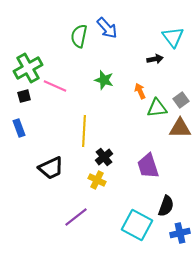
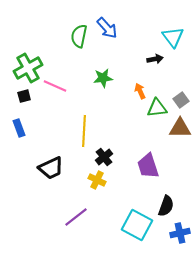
green star: moved 1 px left, 2 px up; rotated 24 degrees counterclockwise
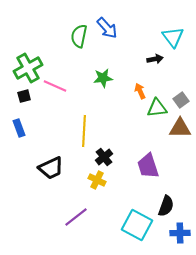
blue cross: rotated 12 degrees clockwise
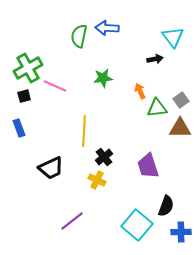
blue arrow: rotated 135 degrees clockwise
purple line: moved 4 px left, 4 px down
cyan square: rotated 12 degrees clockwise
blue cross: moved 1 px right, 1 px up
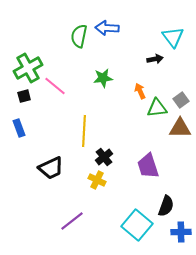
pink line: rotated 15 degrees clockwise
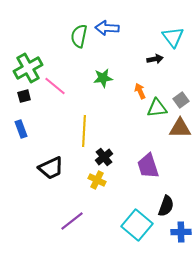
blue rectangle: moved 2 px right, 1 px down
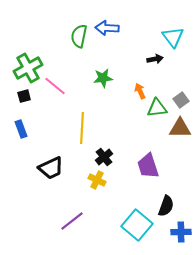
yellow line: moved 2 px left, 3 px up
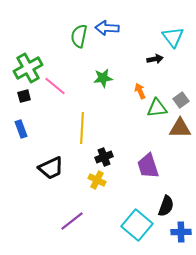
black cross: rotated 18 degrees clockwise
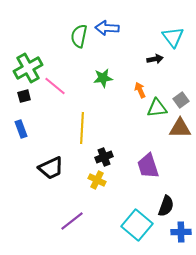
orange arrow: moved 1 px up
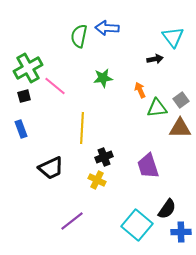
black semicircle: moved 1 px right, 3 px down; rotated 15 degrees clockwise
